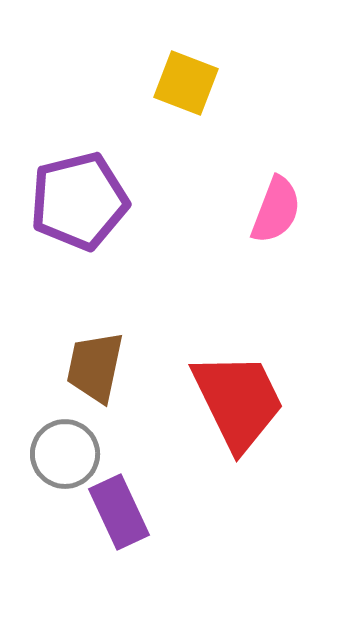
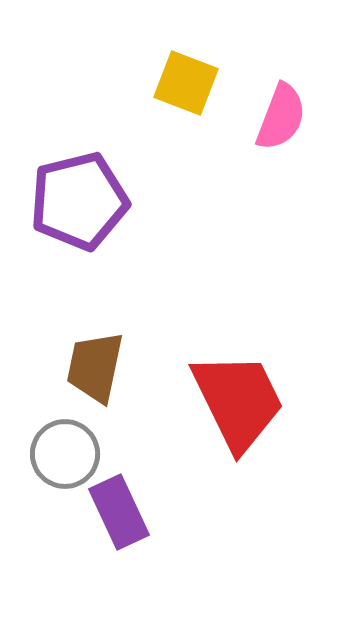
pink semicircle: moved 5 px right, 93 px up
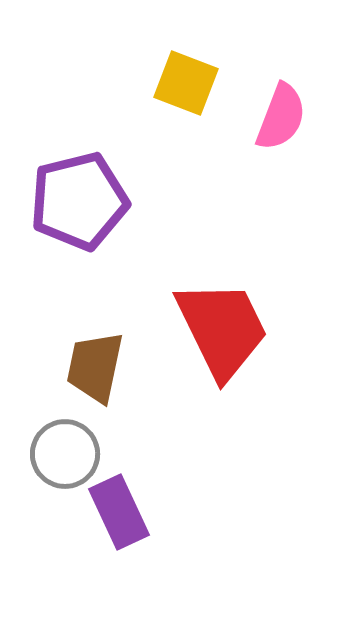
red trapezoid: moved 16 px left, 72 px up
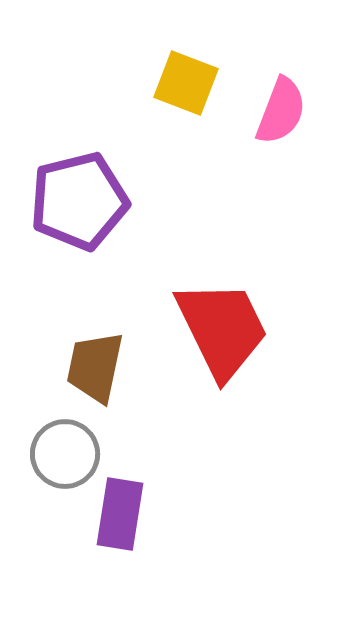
pink semicircle: moved 6 px up
purple rectangle: moved 1 px right, 2 px down; rotated 34 degrees clockwise
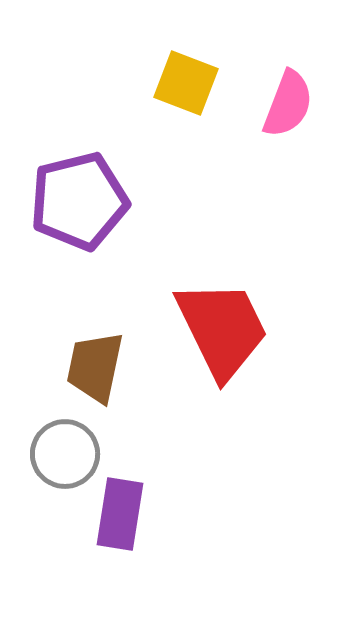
pink semicircle: moved 7 px right, 7 px up
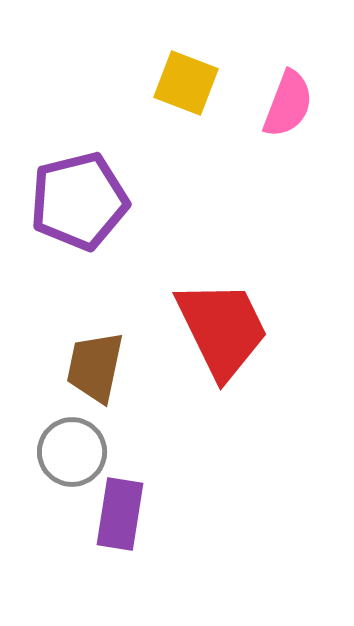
gray circle: moved 7 px right, 2 px up
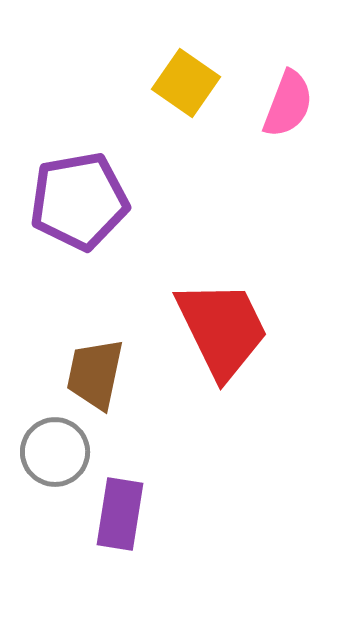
yellow square: rotated 14 degrees clockwise
purple pentagon: rotated 4 degrees clockwise
brown trapezoid: moved 7 px down
gray circle: moved 17 px left
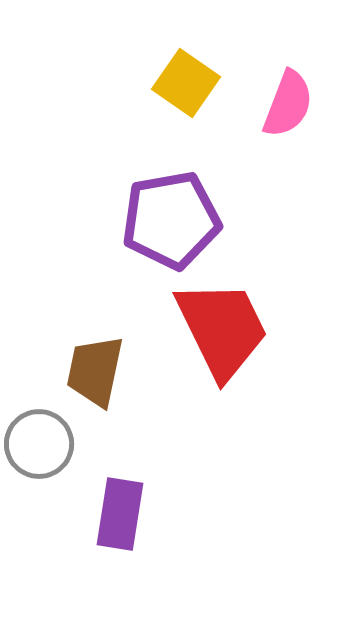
purple pentagon: moved 92 px right, 19 px down
brown trapezoid: moved 3 px up
gray circle: moved 16 px left, 8 px up
